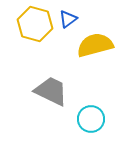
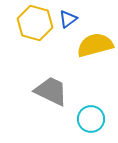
yellow hexagon: moved 1 px up
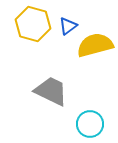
blue triangle: moved 7 px down
yellow hexagon: moved 2 px left, 1 px down
cyan circle: moved 1 px left, 5 px down
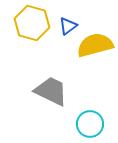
yellow hexagon: moved 1 px left, 1 px up
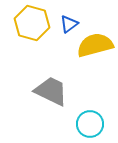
blue triangle: moved 1 px right, 2 px up
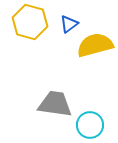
yellow hexagon: moved 2 px left, 1 px up
gray trapezoid: moved 4 px right, 13 px down; rotated 18 degrees counterclockwise
cyan circle: moved 1 px down
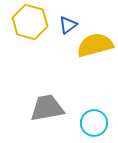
blue triangle: moved 1 px left, 1 px down
gray trapezoid: moved 8 px left, 4 px down; rotated 18 degrees counterclockwise
cyan circle: moved 4 px right, 2 px up
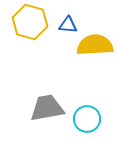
blue triangle: rotated 42 degrees clockwise
yellow semicircle: rotated 12 degrees clockwise
cyan circle: moved 7 px left, 4 px up
